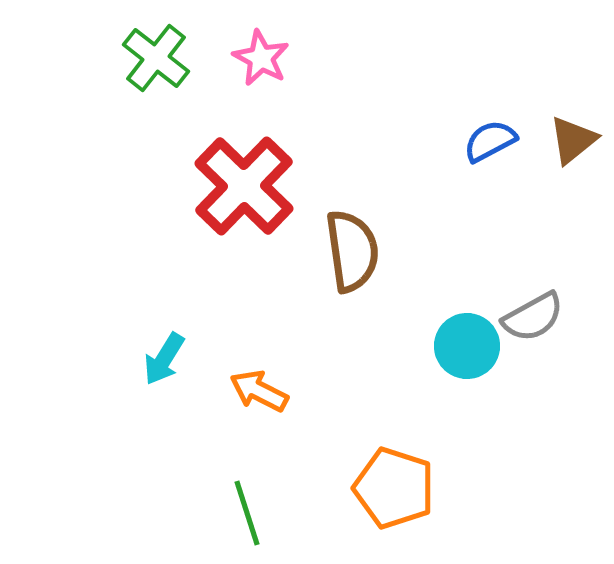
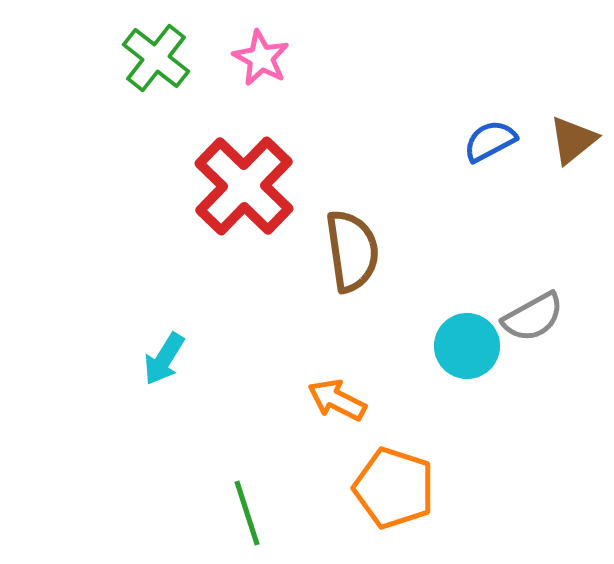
orange arrow: moved 78 px right, 9 px down
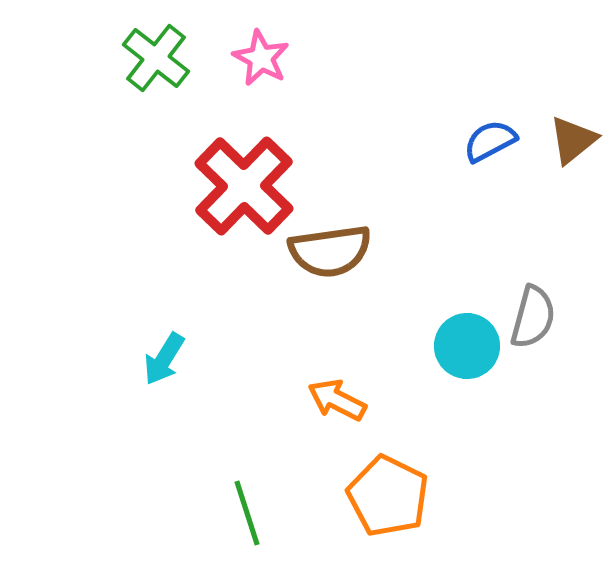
brown semicircle: moved 22 px left; rotated 90 degrees clockwise
gray semicircle: rotated 46 degrees counterclockwise
orange pentagon: moved 6 px left, 8 px down; rotated 8 degrees clockwise
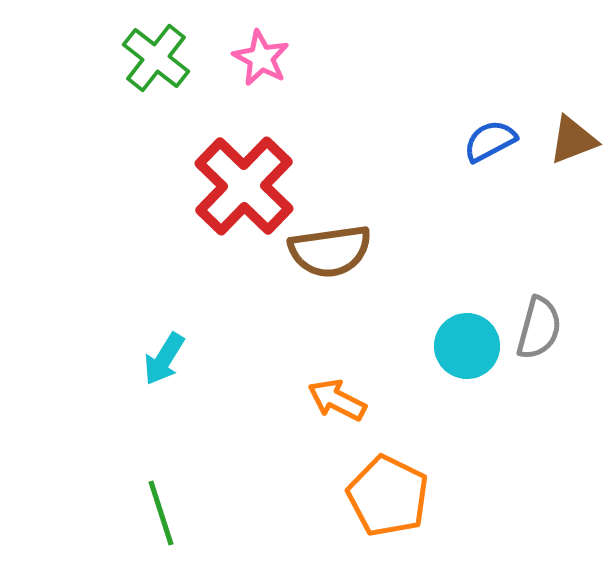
brown triangle: rotated 18 degrees clockwise
gray semicircle: moved 6 px right, 11 px down
green line: moved 86 px left
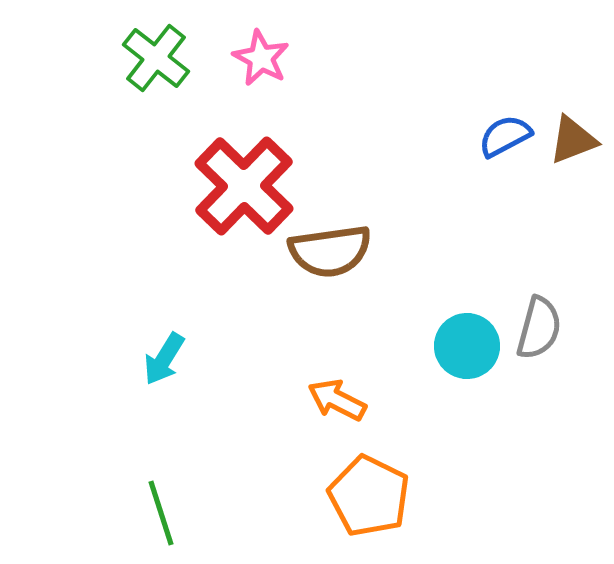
blue semicircle: moved 15 px right, 5 px up
orange pentagon: moved 19 px left
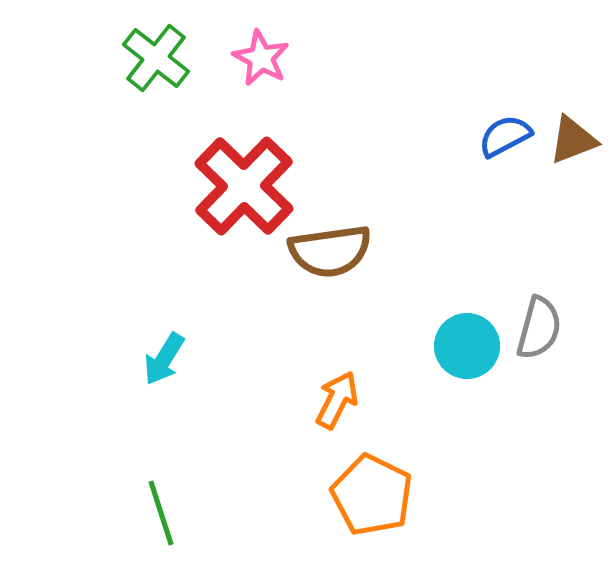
orange arrow: rotated 90 degrees clockwise
orange pentagon: moved 3 px right, 1 px up
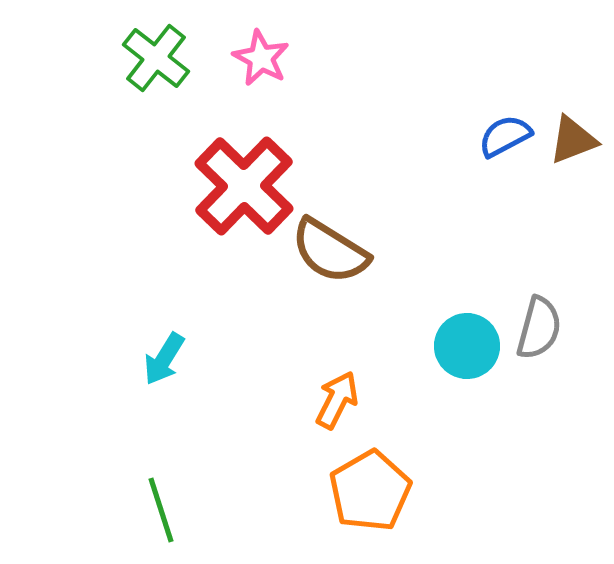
brown semicircle: rotated 40 degrees clockwise
orange pentagon: moved 2 px left, 4 px up; rotated 16 degrees clockwise
green line: moved 3 px up
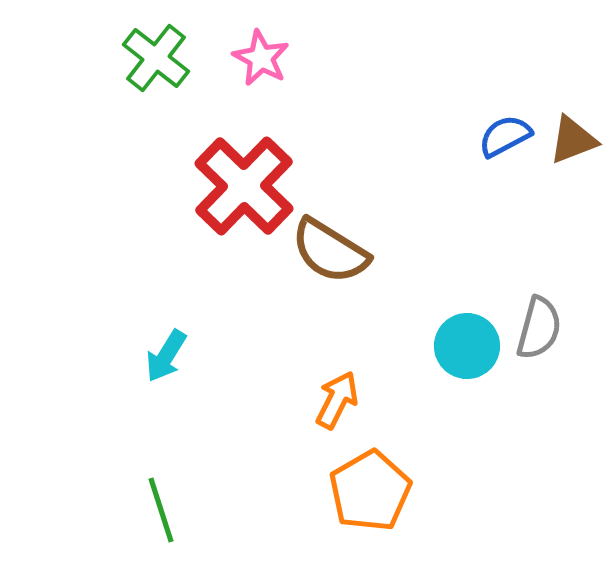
cyan arrow: moved 2 px right, 3 px up
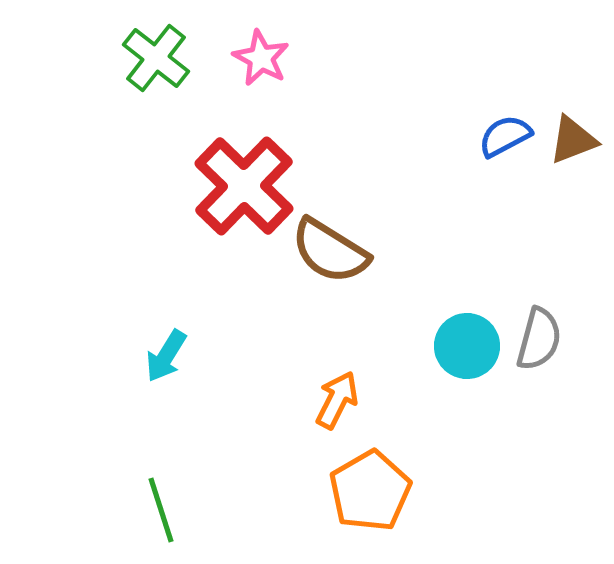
gray semicircle: moved 11 px down
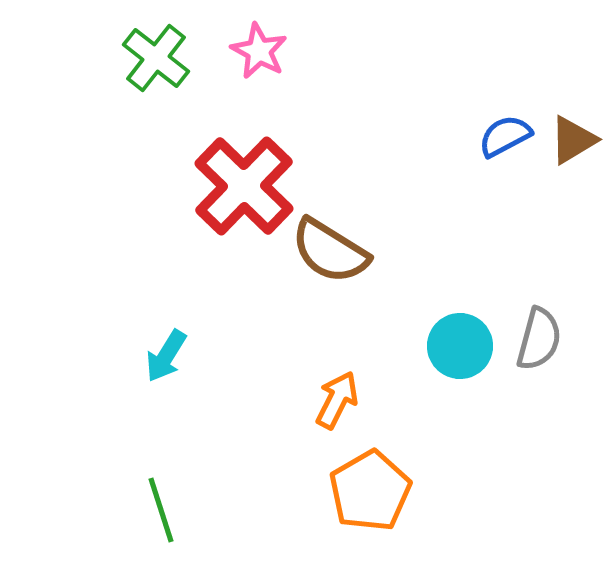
pink star: moved 2 px left, 7 px up
brown triangle: rotated 10 degrees counterclockwise
cyan circle: moved 7 px left
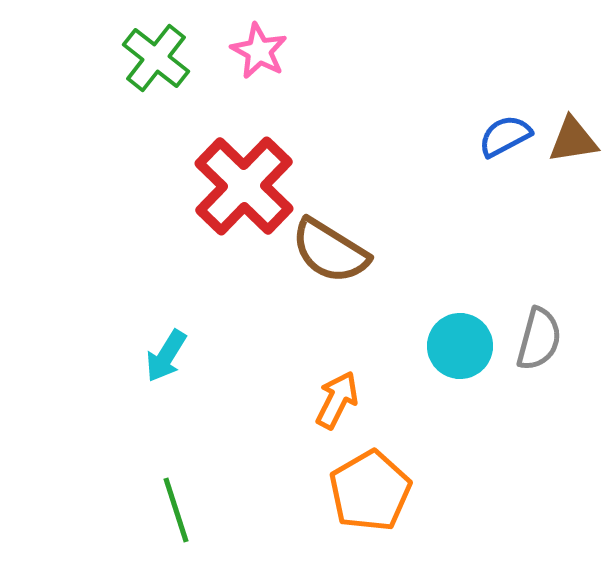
brown triangle: rotated 22 degrees clockwise
green line: moved 15 px right
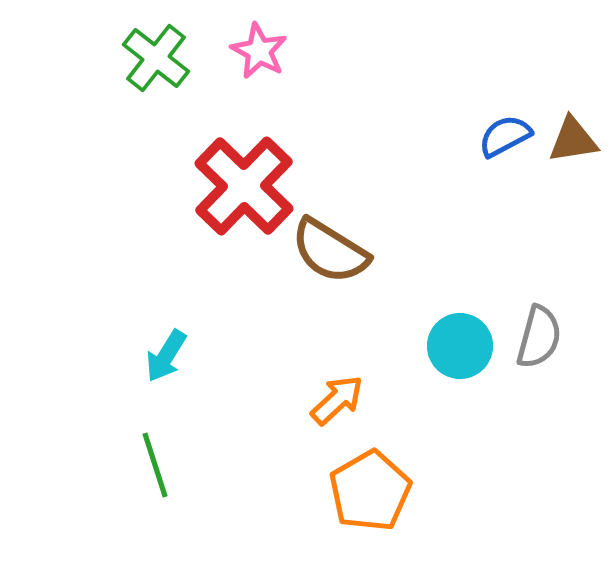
gray semicircle: moved 2 px up
orange arrow: rotated 20 degrees clockwise
green line: moved 21 px left, 45 px up
